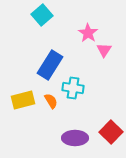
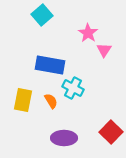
blue rectangle: rotated 68 degrees clockwise
cyan cross: rotated 20 degrees clockwise
yellow rectangle: rotated 65 degrees counterclockwise
purple ellipse: moved 11 px left
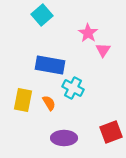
pink triangle: moved 1 px left
orange semicircle: moved 2 px left, 2 px down
red square: rotated 25 degrees clockwise
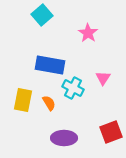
pink triangle: moved 28 px down
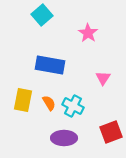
cyan cross: moved 18 px down
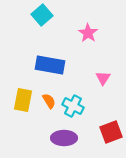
orange semicircle: moved 2 px up
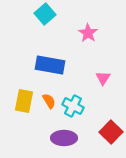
cyan square: moved 3 px right, 1 px up
yellow rectangle: moved 1 px right, 1 px down
red square: rotated 25 degrees counterclockwise
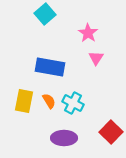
blue rectangle: moved 2 px down
pink triangle: moved 7 px left, 20 px up
cyan cross: moved 3 px up
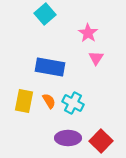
red square: moved 10 px left, 9 px down
purple ellipse: moved 4 px right
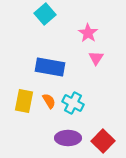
red square: moved 2 px right
